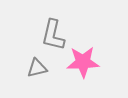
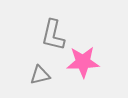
gray triangle: moved 3 px right, 7 px down
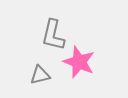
pink star: moved 4 px left; rotated 24 degrees clockwise
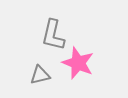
pink star: moved 1 px left, 1 px down
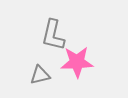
pink star: moved 1 px left, 1 px up; rotated 24 degrees counterclockwise
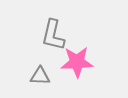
gray triangle: moved 1 px down; rotated 15 degrees clockwise
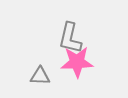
gray L-shape: moved 17 px right, 3 px down
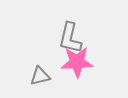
gray triangle: rotated 15 degrees counterclockwise
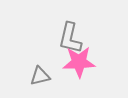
pink star: moved 2 px right
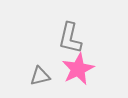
pink star: moved 1 px left, 7 px down; rotated 24 degrees counterclockwise
